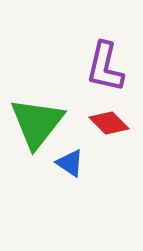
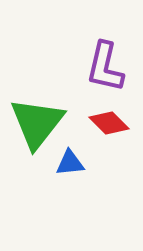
blue triangle: rotated 40 degrees counterclockwise
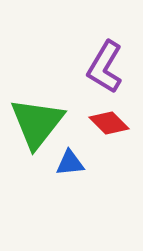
purple L-shape: rotated 18 degrees clockwise
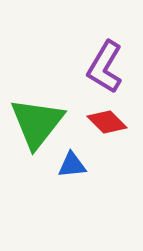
red diamond: moved 2 px left, 1 px up
blue triangle: moved 2 px right, 2 px down
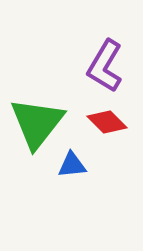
purple L-shape: moved 1 px up
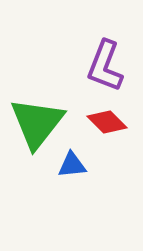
purple L-shape: rotated 10 degrees counterclockwise
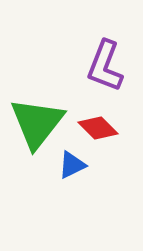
red diamond: moved 9 px left, 6 px down
blue triangle: rotated 20 degrees counterclockwise
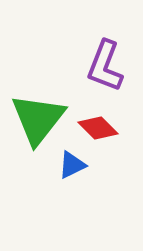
green triangle: moved 1 px right, 4 px up
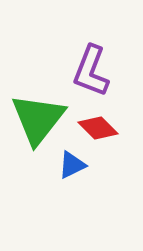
purple L-shape: moved 14 px left, 5 px down
